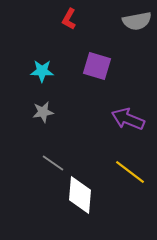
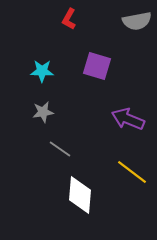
gray line: moved 7 px right, 14 px up
yellow line: moved 2 px right
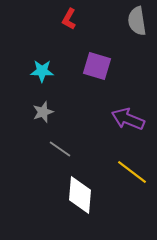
gray semicircle: rotated 92 degrees clockwise
gray star: rotated 10 degrees counterclockwise
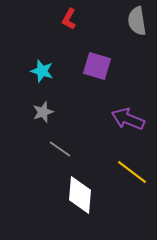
cyan star: rotated 15 degrees clockwise
